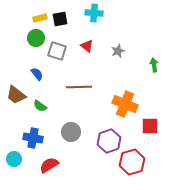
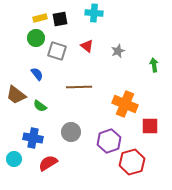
red semicircle: moved 1 px left, 2 px up
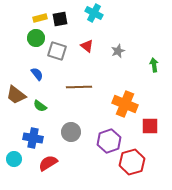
cyan cross: rotated 24 degrees clockwise
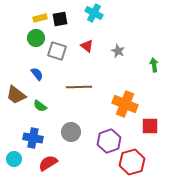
gray star: rotated 24 degrees counterclockwise
